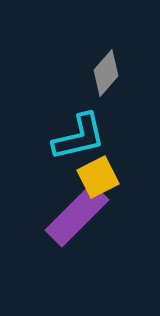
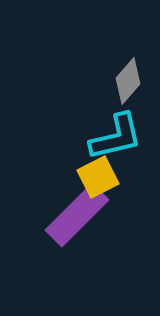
gray diamond: moved 22 px right, 8 px down
cyan L-shape: moved 37 px right
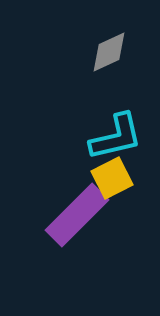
gray diamond: moved 19 px left, 29 px up; rotated 24 degrees clockwise
yellow square: moved 14 px right, 1 px down
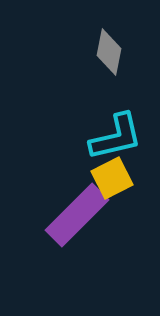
gray diamond: rotated 54 degrees counterclockwise
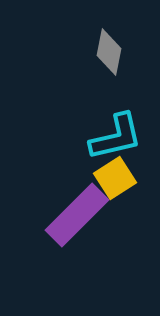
yellow square: moved 3 px right; rotated 6 degrees counterclockwise
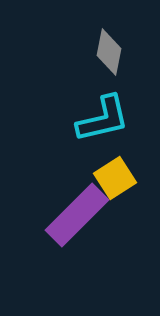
cyan L-shape: moved 13 px left, 18 px up
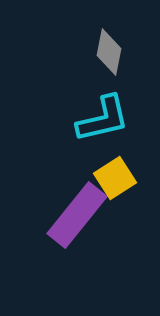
purple rectangle: rotated 6 degrees counterclockwise
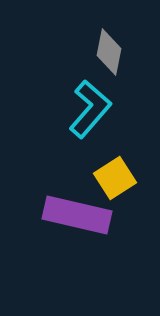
cyan L-shape: moved 13 px left, 10 px up; rotated 36 degrees counterclockwise
purple rectangle: rotated 64 degrees clockwise
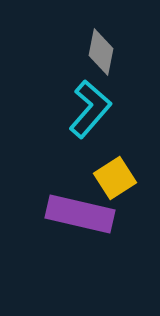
gray diamond: moved 8 px left
purple rectangle: moved 3 px right, 1 px up
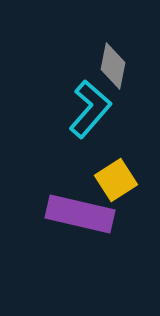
gray diamond: moved 12 px right, 14 px down
yellow square: moved 1 px right, 2 px down
